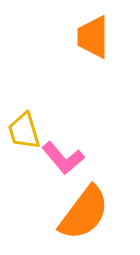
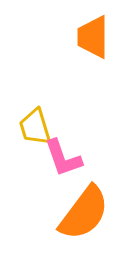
yellow trapezoid: moved 11 px right, 4 px up
pink L-shape: rotated 21 degrees clockwise
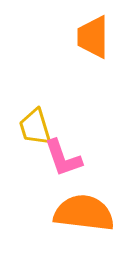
orange semicircle: rotated 120 degrees counterclockwise
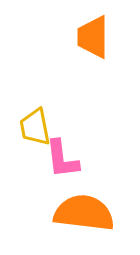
yellow trapezoid: rotated 6 degrees clockwise
pink L-shape: moved 1 px left, 1 px down; rotated 12 degrees clockwise
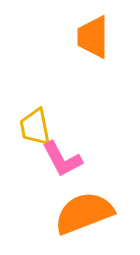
pink L-shape: rotated 21 degrees counterclockwise
orange semicircle: rotated 28 degrees counterclockwise
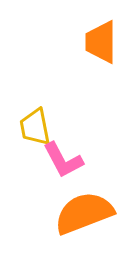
orange trapezoid: moved 8 px right, 5 px down
pink L-shape: moved 1 px right, 1 px down
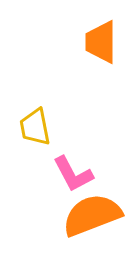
pink L-shape: moved 10 px right, 14 px down
orange semicircle: moved 8 px right, 2 px down
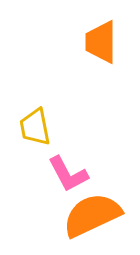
pink L-shape: moved 5 px left
orange semicircle: rotated 4 degrees counterclockwise
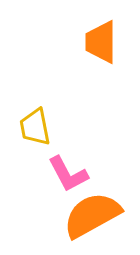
orange semicircle: rotated 4 degrees counterclockwise
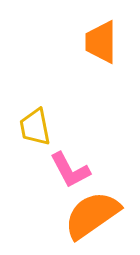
pink L-shape: moved 2 px right, 4 px up
orange semicircle: rotated 6 degrees counterclockwise
